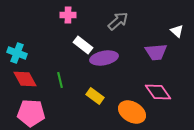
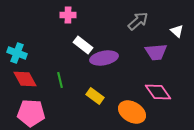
gray arrow: moved 20 px right
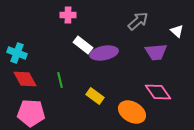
purple ellipse: moved 5 px up
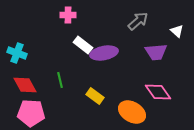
red diamond: moved 6 px down
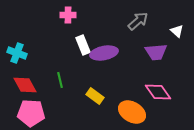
white rectangle: rotated 30 degrees clockwise
